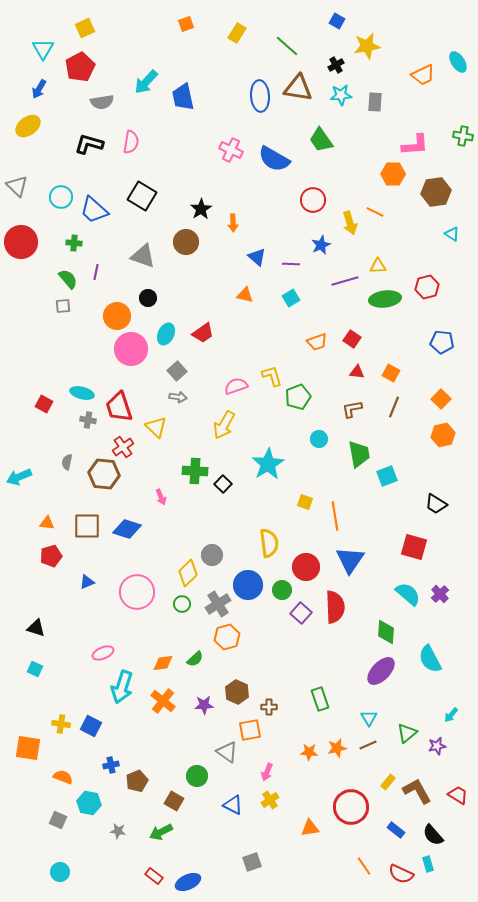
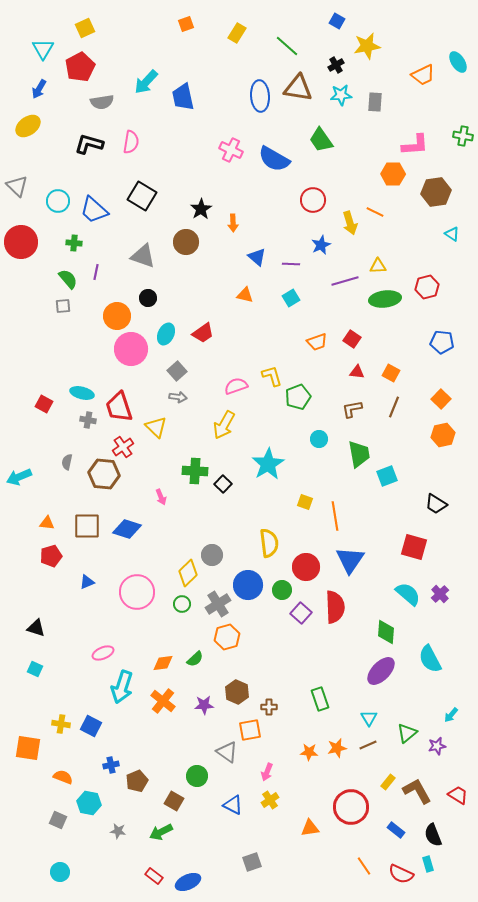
cyan circle at (61, 197): moved 3 px left, 4 px down
black semicircle at (433, 835): rotated 20 degrees clockwise
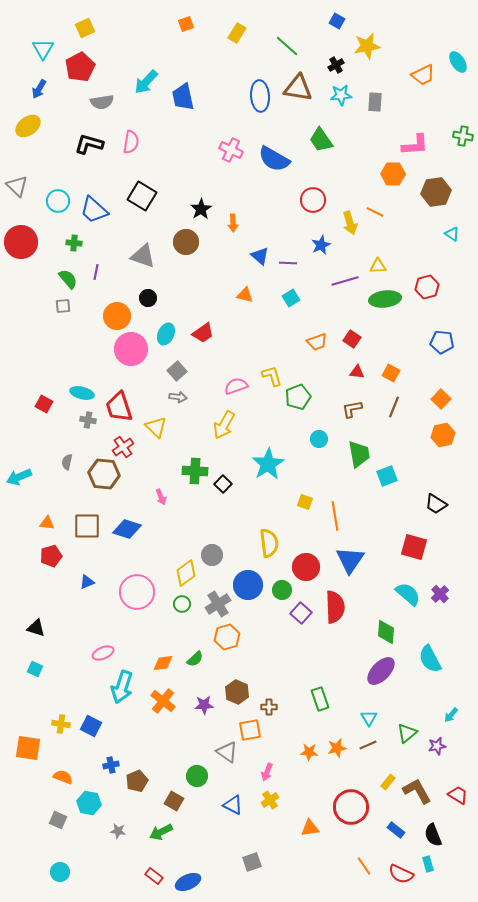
blue triangle at (257, 257): moved 3 px right, 1 px up
purple line at (291, 264): moved 3 px left, 1 px up
yellow diamond at (188, 573): moved 2 px left; rotated 8 degrees clockwise
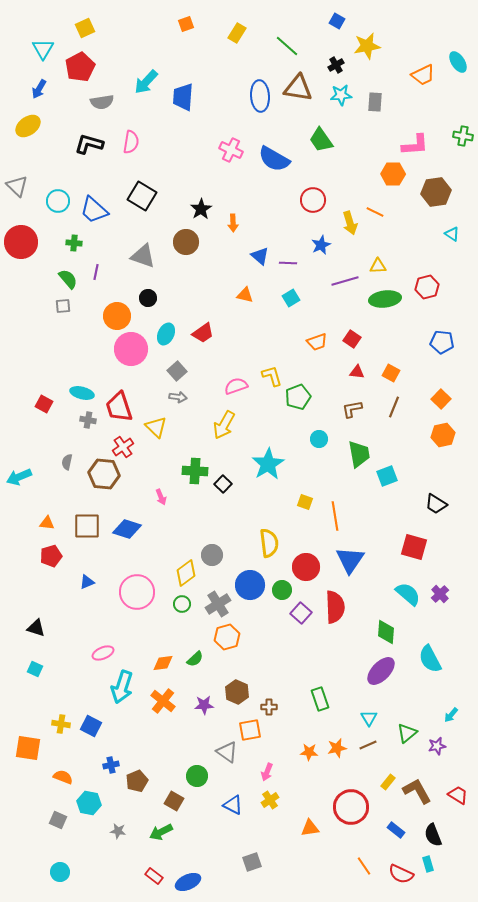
blue trapezoid at (183, 97): rotated 16 degrees clockwise
blue circle at (248, 585): moved 2 px right
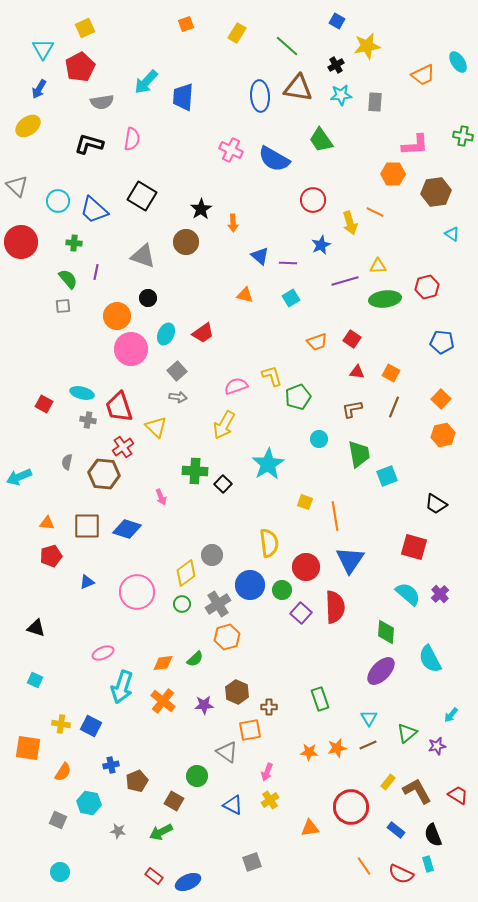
pink semicircle at (131, 142): moved 1 px right, 3 px up
cyan square at (35, 669): moved 11 px down
orange semicircle at (63, 777): moved 5 px up; rotated 102 degrees clockwise
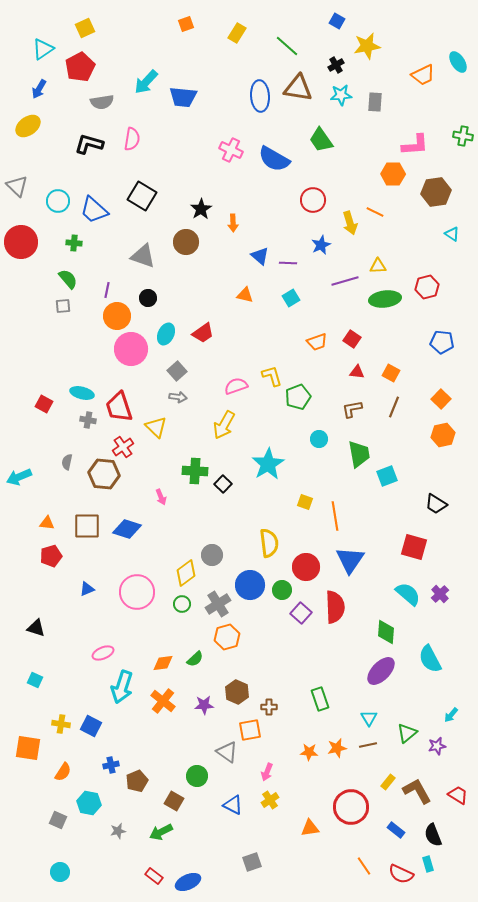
cyan triangle at (43, 49): rotated 25 degrees clockwise
blue trapezoid at (183, 97): rotated 88 degrees counterclockwise
purple line at (96, 272): moved 11 px right, 18 px down
blue triangle at (87, 582): moved 7 px down
brown line at (368, 745): rotated 12 degrees clockwise
gray star at (118, 831): rotated 21 degrees counterclockwise
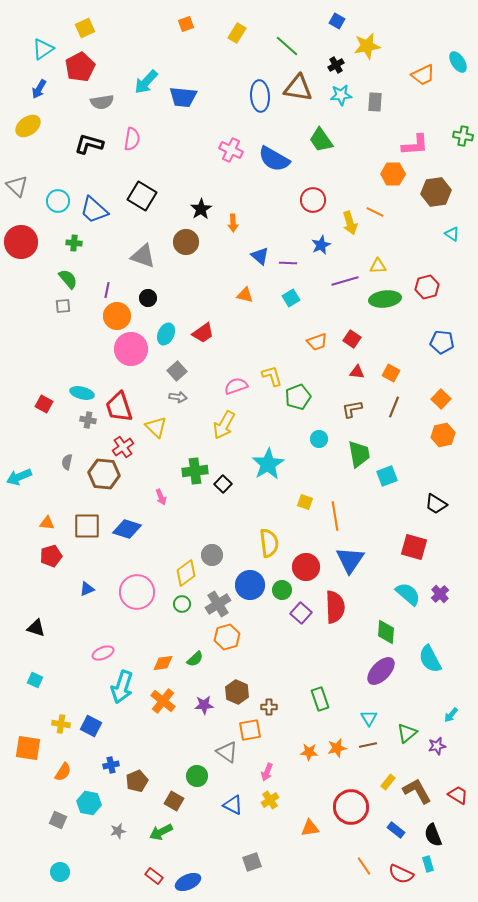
green cross at (195, 471): rotated 10 degrees counterclockwise
